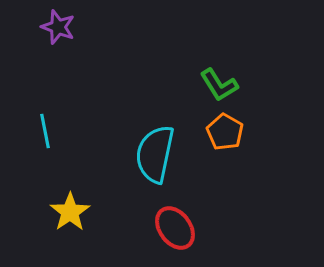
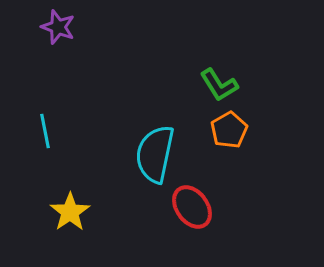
orange pentagon: moved 4 px right, 2 px up; rotated 12 degrees clockwise
red ellipse: moved 17 px right, 21 px up
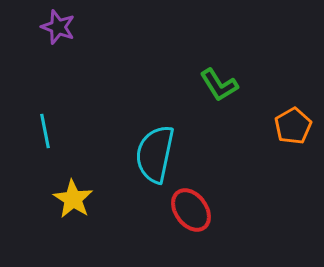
orange pentagon: moved 64 px right, 4 px up
red ellipse: moved 1 px left, 3 px down
yellow star: moved 3 px right, 13 px up; rotated 6 degrees counterclockwise
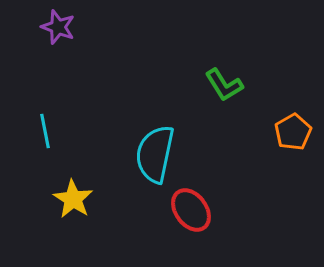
green L-shape: moved 5 px right
orange pentagon: moved 6 px down
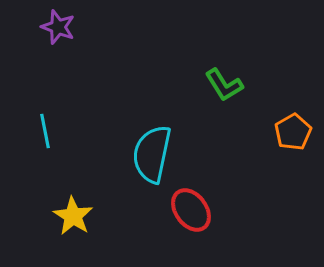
cyan semicircle: moved 3 px left
yellow star: moved 17 px down
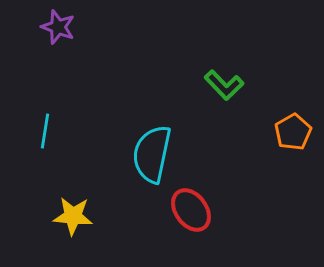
green L-shape: rotated 12 degrees counterclockwise
cyan line: rotated 20 degrees clockwise
yellow star: rotated 27 degrees counterclockwise
